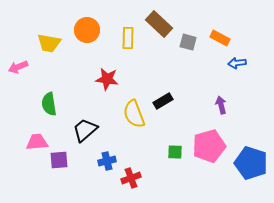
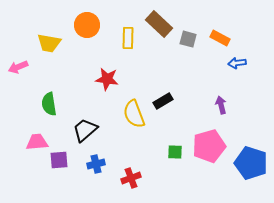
orange circle: moved 5 px up
gray square: moved 3 px up
blue cross: moved 11 px left, 3 px down
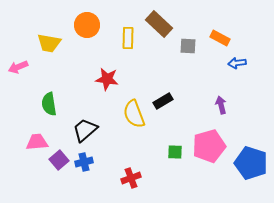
gray square: moved 7 px down; rotated 12 degrees counterclockwise
purple square: rotated 36 degrees counterclockwise
blue cross: moved 12 px left, 2 px up
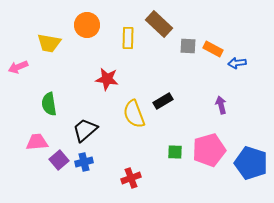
orange rectangle: moved 7 px left, 11 px down
pink pentagon: moved 4 px down
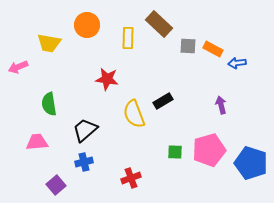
purple square: moved 3 px left, 25 px down
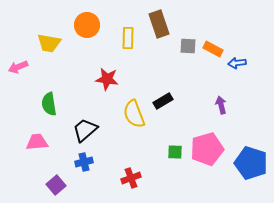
brown rectangle: rotated 28 degrees clockwise
pink pentagon: moved 2 px left, 1 px up
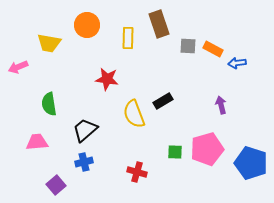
red cross: moved 6 px right, 6 px up; rotated 36 degrees clockwise
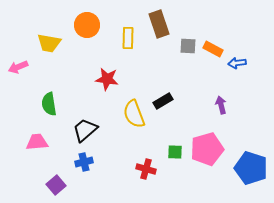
blue pentagon: moved 5 px down
red cross: moved 9 px right, 3 px up
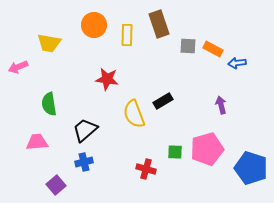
orange circle: moved 7 px right
yellow rectangle: moved 1 px left, 3 px up
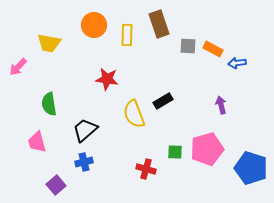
pink arrow: rotated 24 degrees counterclockwise
pink trapezoid: rotated 100 degrees counterclockwise
